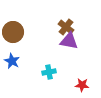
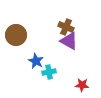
brown cross: rotated 14 degrees counterclockwise
brown circle: moved 3 px right, 3 px down
purple triangle: rotated 18 degrees clockwise
blue star: moved 24 px right
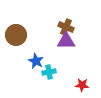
purple triangle: moved 3 px left; rotated 30 degrees counterclockwise
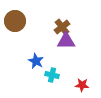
brown cross: moved 4 px left; rotated 28 degrees clockwise
brown circle: moved 1 px left, 14 px up
cyan cross: moved 3 px right, 3 px down; rotated 24 degrees clockwise
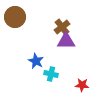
brown circle: moved 4 px up
cyan cross: moved 1 px left, 1 px up
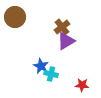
purple triangle: rotated 30 degrees counterclockwise
blue star: moved 5 px right, 5 px down
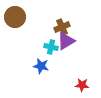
brown cross: rotated 14 degrees clockwise
blue star: rotated 14 degrees counterclockwise
cyan cross: moved 27 px up
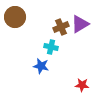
brown cross: moved 1 px left
purple triangle: moved 14 px right, 17 px up
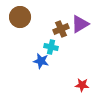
brown circle: moved 5 px right
brown cross: moved 2 px down
blue star: moved 5 px up
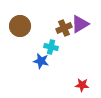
brown circle: moved 9 px down
brown cross: moved 3 px right, 1 px up
